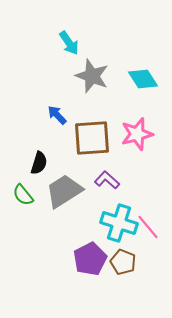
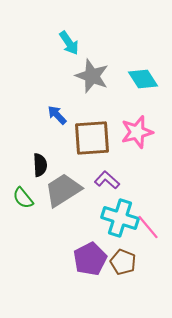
pink star: moved 2 px up
black semicircle: moved 1 px right, 2 px down; rotated 20 degrees counterclockwise
gray trapezoid: moved 1 px left, 1 px up
green semicircle: moved 3 px down
cyan cross: moved 1 px right, 5 px up
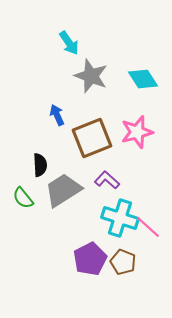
gray star: moved 1 px left
blue arrow: rotated 20 degrees clockwise
brown square: rotated 18 degrees counterclockwise
pink line: rotated 8 degrees counterclockwise
